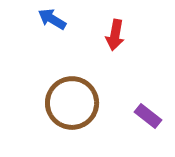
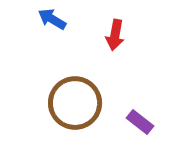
brown circle: moved 3 px right
purple rectangle: moved 8 px left, 6 px down
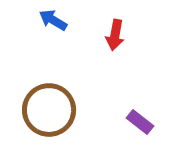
blue arrow: moved 1 px right, 1 px down
brown circle: moved 26 px left, 7 px down
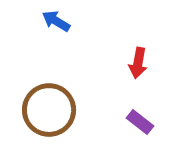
blue arrow: moved 3 px right, 1 px down
red arrow: moved 23 px right, 28 px down
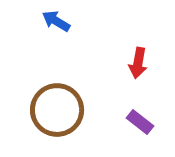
brown circle: moved 8 px right
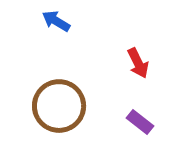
red arrow: rotated 36 degrees counterclockwise
brown circle: moved 2 px right, 4 px up
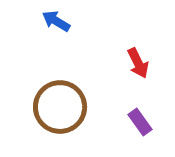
brown circle: moved 1 px right, 1 px down
purple rectangle: rotated 16 degrees clockwise
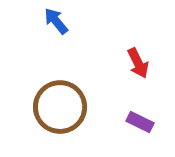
blue arrow: rotated 20 degrees clockwise
purple rectangle: rotated 28 degrees counterclockwise
